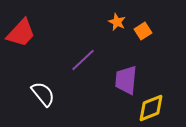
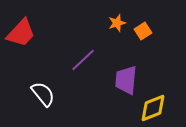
orange star: moved 1 px down; rotated 30 degrees clockwise
yellow diamond: moved 2 px right
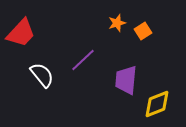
white semicircle: moved 1 px left, 19 px up
yellow diamond: moved 4 px right, 4 px up
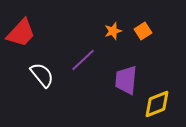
orange star: moved 4 px left, 8 px down
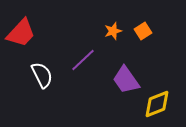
white semicircle: rotated 12 degrees clockwise
purple trapezoid: rotated 40 degrees counterclockwise
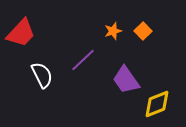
orange square: rotated 12 degrees counterclockwise
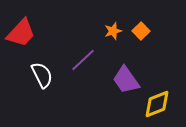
orange square: moved 2 px left
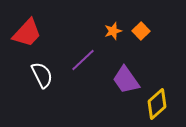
red trapezoid: moved 6 px right
yellow diamond: rotated 20 degrees counterclockwise
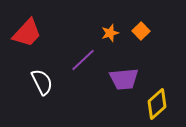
orange star: moved 3 px left, 2 px down
white semicircle: moved 7 px down
purple trapezoid: moved 2 px left, 1 px up; rotated 60 degrees counterclockwise
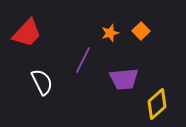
purple line: rotated 20 degrees counterclockwise
